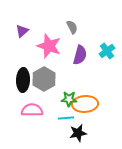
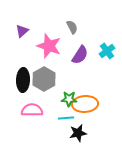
purple semicircle: rotated 18 degrees clockwise
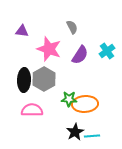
purple triangle: rotated 48 degrees clockwise
pink star: moved 3 px down
black ellipse: moved 1 px right
cyan line: moved 26 px right, 18 px down
black star: moved 3 px left, 1 px up; rotated 18 degrees counterclockwise
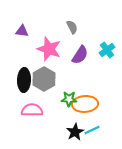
cyan cross: moved 1 px up
cyan line: moved 6 px up; rotated 21 degrees counterclockwise
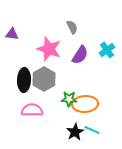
purple triangle: moved 10 px left, 3 px down
cyan line: rotated 49 degrees clockwise
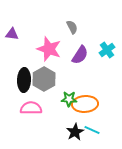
pink semicircle: moved 1 px left, 2 px up
